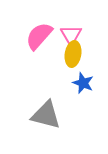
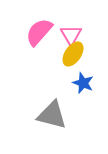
pink semicircle: moved 4 px up
yellow ellipse: rotated 25 degrees clockwise
gray triangle: moved 6 px right
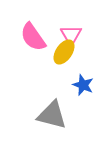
pink semicircle: moved 6 px left, 5 px down; rotated 76 degrees counterclockwise
yellow ellipse: moved 9 px left, 2 px up
blue star: moved 2 px down
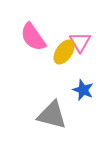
pink triangle: moved 9 px right, 7 px down
blue star: moved 5 px down
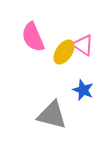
pink semicircle: rotated 12 degrees clockwise
pink triangle: moved 3 px right, 3 px down; rotated 25 degrees counterclockwise
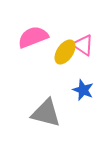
pink semicircle: rotated 92 degrees clockwise
yellow ellipse: moved 1 px right
gray triangle: moved 6 px left, 2 px up
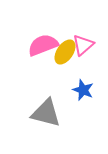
pink semicircle: moved 10 px right, 8 px down
pink triangle: rotated 45 degrees clockwise
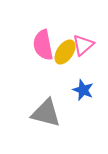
pink semicircle: rotated 80 degrees counterclockwise
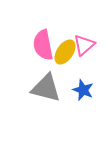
pink triangle: moved 1 px right
gray triangle: moved 25 px up
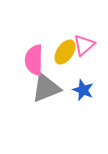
pink semicircle: moved 9 px left, 15 px down; rotated 12 degrees clockwise
gray triangle: rotated 36 degrees counterclockwise
